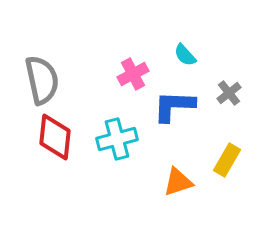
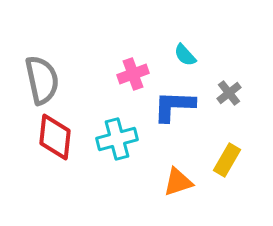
pink cross: rotated 8 degrees clockwise
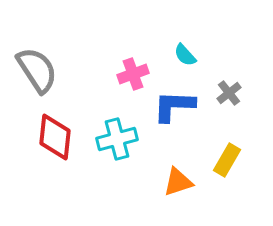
gray semicircle: moved 5 px left, 10 px up; rotated 21 degrees counterclockwise
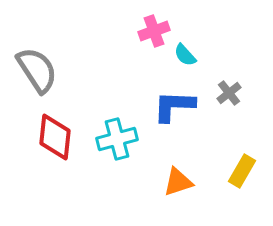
pink cross: moved 21 px right, 43 px up
yellow rectangle: moved 15 px right, 11 px down
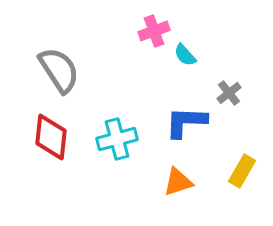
gray semicircle: moved 22 px right
blue L-shape: moved 12 px right, 16 px down
red diamond: moved 4 px left
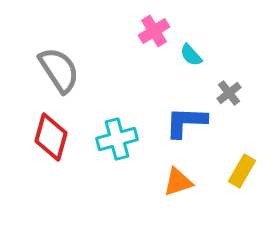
pink cross: rotated 12 degrees counterclockwise
cyan semicircle: moved 6 px right
red diamond: rotated 9 degrees clockwise
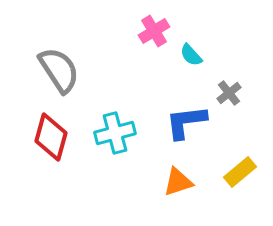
blue L-shape: rotated 9 degrees counterclockwise
cyan cross: moved 2 px left, 6 px up
yellow rectangle: moved 2 px left, 1 px down; rotated 20 degrees clockwise
